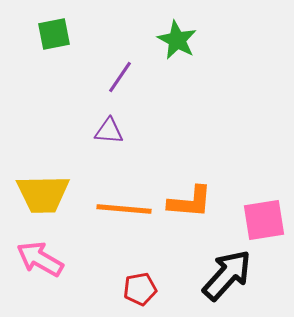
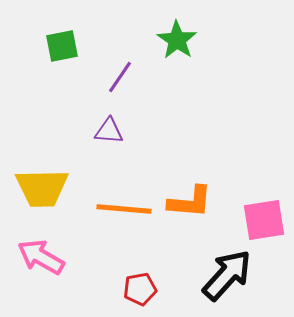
green square: moved 8 px right, 12 px down
green star: rotated 6 degrees clockwise
yellow trapezoid: moved 1 px left, 6 px up
pink arrow: moved 1 px right, 2 px up
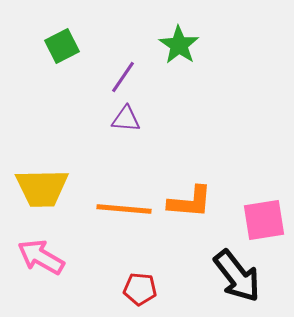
green star: moved 2 px right, 5 px down
green square: rotated 16 degrees counterclockwise
purple line: moved 3 px right
purple triangle: moved 17 px right, 12 px up
black arrow: moved 10 px right, 1 px down; rotated 100 degrees clockwise
red pentagon: rotated 16 degrees clockwise
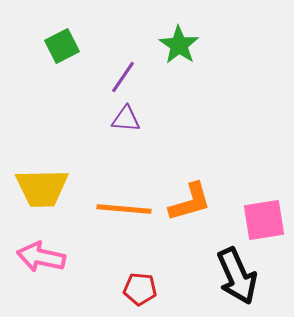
orange L-shape: rotated 21 degrees counterclockwise
pink arrow: rotated 18 degrees counterclockwise
black arrow: rotated 14 degrees clockwise
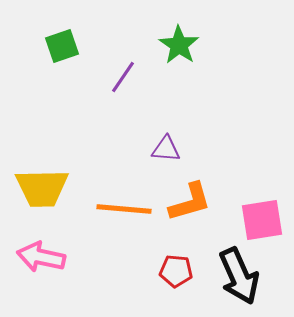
green square: rotated 8 degrees clockwise
purple triangle: moved 40 px right, 30 px down
pink square: moved 2 px left
black arrow: moved 2 px right
red pentagon: moved 36 px right, 18 px up
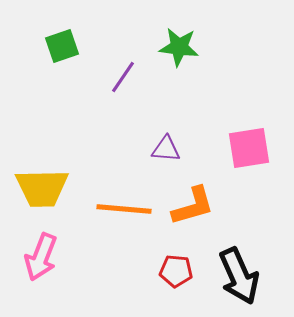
green star: moved 2 px down; rotated 27 degrees counterclockwise
orange L-shape: moved 3 px right, 4 px down
pink square: moved 13 px left, 72 px up
pink arrow: rotated 81 degrees counterclockwise
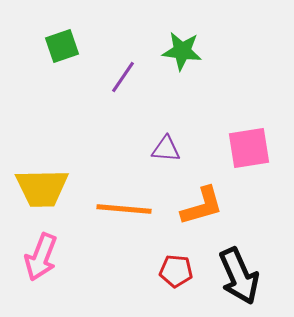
green star: moved 3 px right, 4 px down
orange L-shape: moved 9 px right
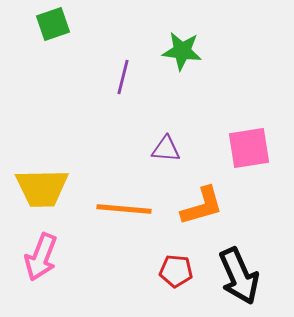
green square: moved 9 px left, 22 px up
purple line: rotated 20 degrees counterclockwise
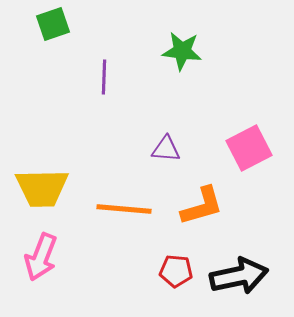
purple line: moved 19 px left; rotated 12 degrees counterclockwise
pink square: rotated 18 degrees counterclockwise
black arrow: rotated 78 degrees counterclockwise
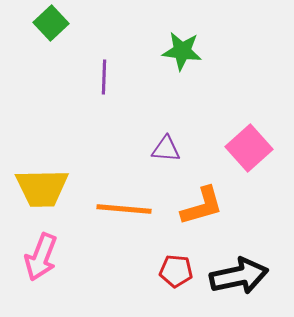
green square: moved 2 px left, 1 px up; rotated 24 degrees counterclockwise
pink square: rotated 15 degrees counterclockwise
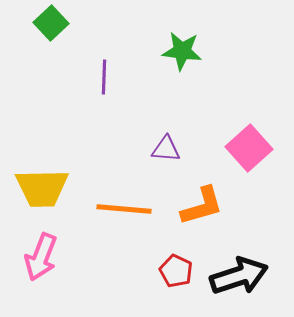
red pentagon: rotated 20 degrees clockwise
black arrow: rotated 6 degrees counterclockwise
